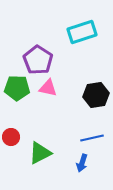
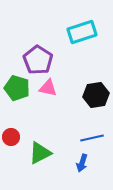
green pentagon: rotated 15 degrees clockwise
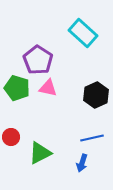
cyan rectangle: moved 1 px right, 1 px down; rotated 60 degrees clockwise
black hexagon: rotated 15 degrees counterclockwise
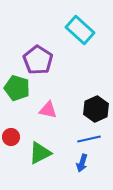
cyan rectangle: moved 3 px left, 3 px up
pink triangle: moved 22 px down
black hexagon: moved 14 px down
blue line: moved 3 px left, 1 px down
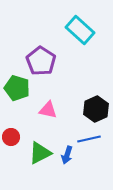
purple pentagon: moved 3 px right, 1 px down
blue arrow: moved 15 px left, 8 px up
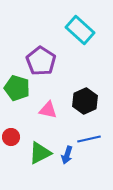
black hexagon: moved 11 px left, 8 px up
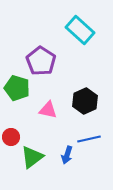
green triangle: moved 8 px left, 4 px down; rotated 10 degrees counterclockwise
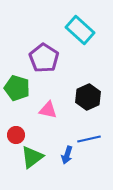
purple pentagon: moved 3 px right, 3 px up
black hexagon: moved 3 px right, 4 px up
red circle: moved 5 px right, 2 px up
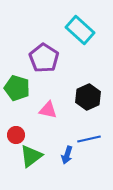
green triangle: moved 1 px left, 1 px up
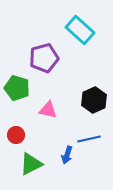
purple pentagon: rotated 24 degrees clockwise
black hexagon: moved 6 px right, 3 px down
green triangle: moved 8 px down; rotated 10 degrees clockwise
